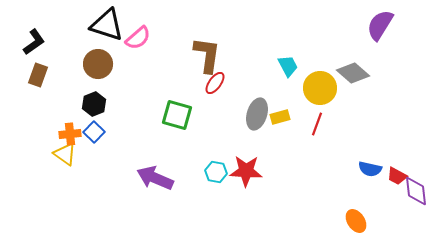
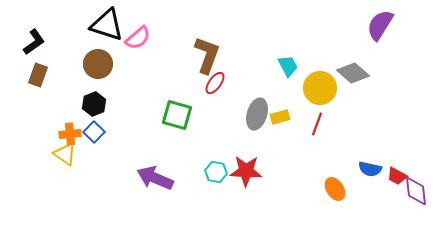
brown L-shape: rotated 12 degrees clockwise
orange ellipse: moved 21 px left, 32 px up
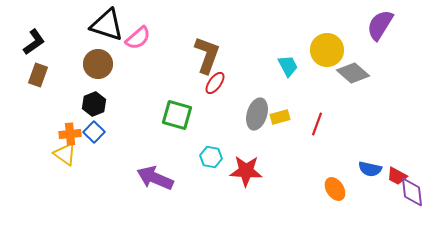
yellow circle: moved 7 px right, 38 px up
cyan hexagon: moved 5 px left, 15 px up
purple diamond: moved 4 px left, 1 px down
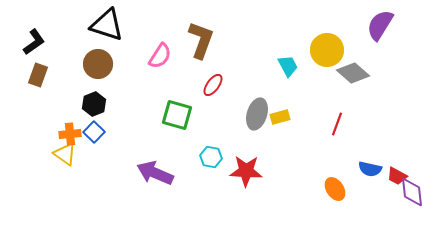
pink semicircle: moved 22 px right, 18 px down; rotated 16 degrees counterclockwise
brown L-shape: moved 6 px left, 15 px up
red ellipse: moved 2 px left, 2 px down
red line: moved 20 px right
purple arrow: moved 5 px up
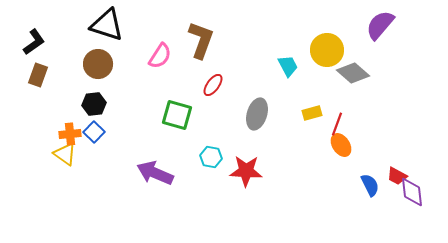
purple semicircle: rotated 8 degrees clockwise
black hexagon: rotated 15 degrees clockwise
yellow rectangle: moved 32 px right, 4 px up
blue semicircle: moved 16 px down; rotated 130 degrees counterclockwise
orange ellipse: moved 6 px right, 44 px up
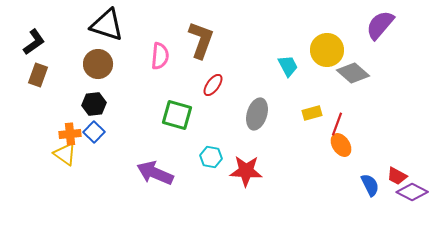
pink semicircle: rotated 28 degrees counterclockwise
purple diamond: rotated 56 degrees counterclockwise
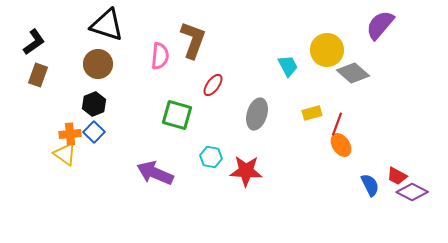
brown L-shape: moved 8 px left
black hexagon: rotated 15 degrees counterclockwise
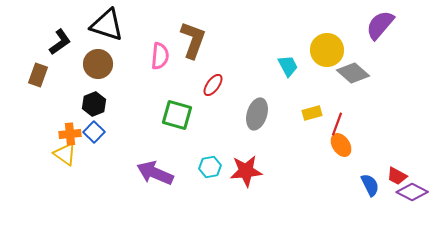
black L-shape: moved 26 px right
cyan hexagon: moved 1 px left, 10 px down; rotated 20 degrees counterclockwise
red star: rotated 8 degrees counterclockwise
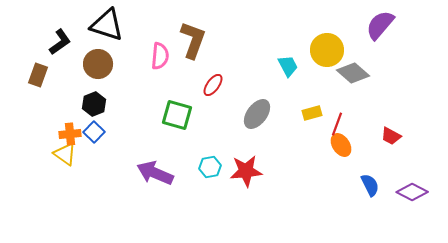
gray ellipse: rotated 20 degrees clockwise
red trapezoid: moved 6 px left, 40 px up
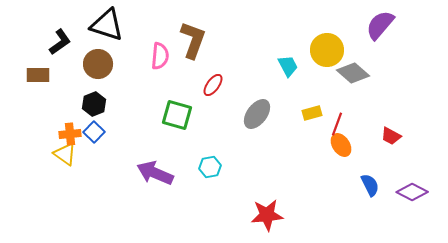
brown rectangle: rotated 70 degrees clockwise
red star: moved 21 px right, 44 px down
